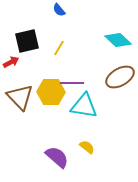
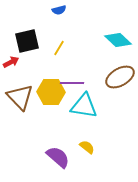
blue semicircle: rotated 64 degrees counterclockwise
purple semicircle: moved 1 px right
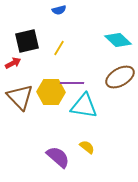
red arrow: moved 2 px right, 1 px down
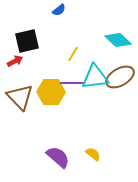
blue semicircle: rotated 24 degrees counterclockwise
yellow line: moved 14 px right, 6 px down
red arrow: moved 2 px right, 2 px up
cyan triangle: moved 11 px right, 29 px up; rotated 16 degrees counterclockwise
yellow semicircle: moved 6 px right, 7 px down
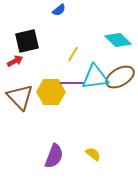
purple semicircle: moved 4 px left, 1 px up; rotated 70 degrees clockwise
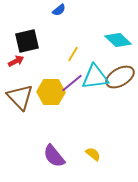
red arrow: moved 1 px right
purple line: rotated 40 degrees counterclockwise
purple semicircle: rotated 120 degrees clockwise
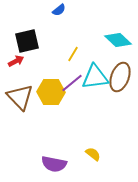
brown ellipse: rotated 40 degrees counterclockwise
purple semicircle: moved 8 px down; rotated 40 degrees counterclockwise
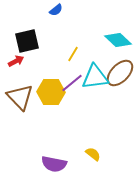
blue semicircle: moved 3 px left
brown ellipse: moved 4 px up; rotated 24 degrees clockwise
